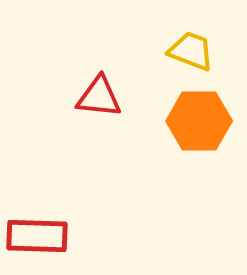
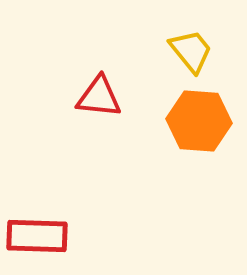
yellow trapezoid: rotated 30 degrees clockwise
orange hexagon: rotated 4 degrees clockwise
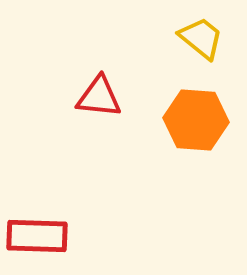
yellow trapezoid: moved 10 px right, 13 px up; rotated 12 degrees counterclockwise
orange hexagon: moved 3 px left, 1 px up
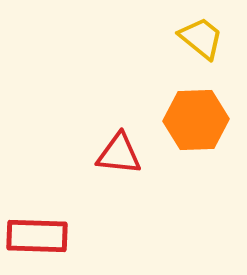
red triangle: moved 20 px right, 57 px down
orange hexagon: rotated 6 degrees counterclockwise
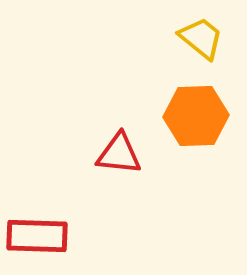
orange hexagon: moved 4 px up
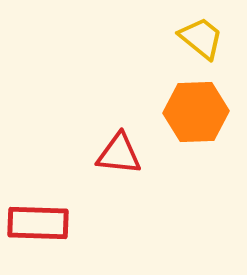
orange hexagon: moved 4 px up
red rectangle: moved 1 px right, 13 px up
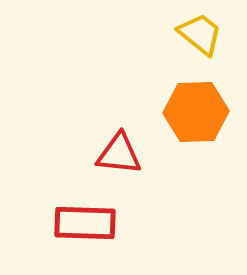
yellow trapezoid: moved 1 px left, 4 px up
red rectangle: moved 47 px right
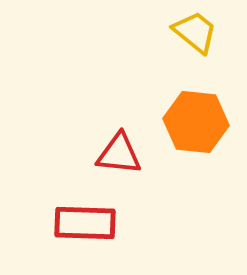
yellow trapezoid: moved 5 px left, 2 px up
orange hexagon: moved 10 px down; rotated 8 degrees clockwise
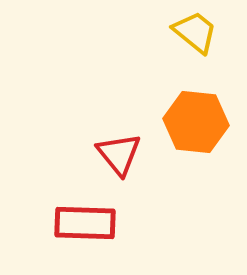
red triangle: rotated 45 degrees clockwise
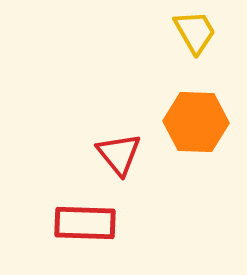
yellow trapezoid: rotated 21 degrees clockwise
orange hexagon: rotated 4 degrees counterclockwise
